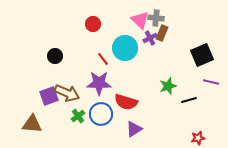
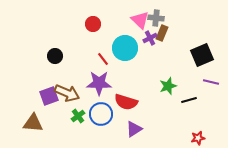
brown triangle: moved 1 px right, 1 px up
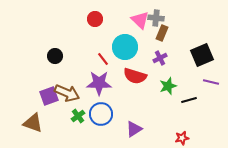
red circle: moved 2 px right, 5 px up
purple cross: moved 10 px right, 20 px down
cyan circle: moved 1 px up
red semicircle: moved 9 px right, 26 px up
brown triangle: rotated 15 degrees clockwise
red star: moved 16 px left
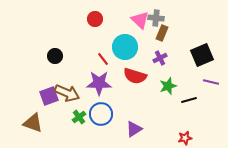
green cross: moved 1 px right, 1 px down
red star: moved 3 px right
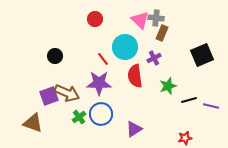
purple cross: moved 6 px left
red semicircle: rotated 65 degrees clockwise
purple line: moved 24 px down
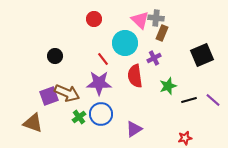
red circle: moved 1 px left
cyan circle: moved 4 px up
purple line: moved 2 px right, 6 px up; rotated 28 degrees clockwise
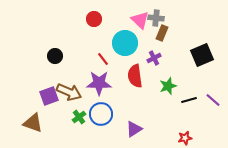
brown arrow: moved 2 px right, 1 px up
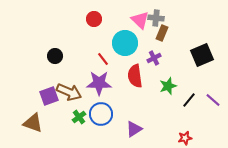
black line: rotated 35 degrees counterclockwise
